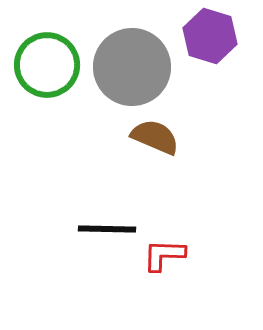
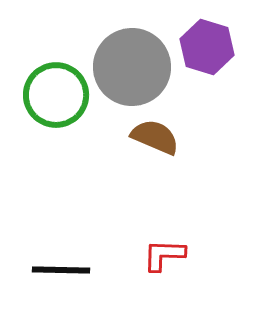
purple hexagon: moved 3 px left, 11 px down
green circle: moved 9 px right, 30 px down
black line: moved 46 px left, 41 px down
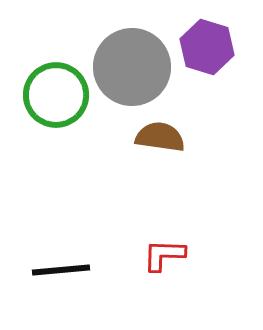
brown semicircle: moved 5 px right; rotated 15 degrees counterclockwise
black line: rotated 6 degrees counterclockwise
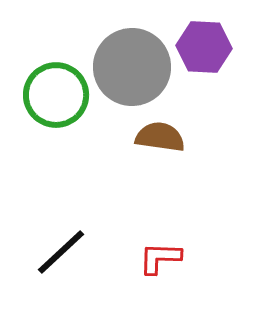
purple hexagon: moved 3 px left; rotated 14 degrees counterclockwise
red L-shape: moved 4 px left, 3 px down
black line: moved 18 px up; rotated 38 degrees counterclockwise
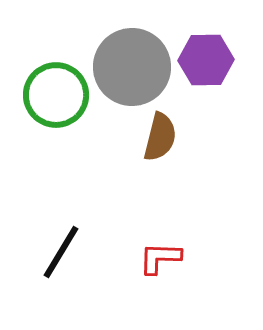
purple hexagon: moved 2 px right, 13 px down; rotated 4 degrees counterclockwise
brown semicircle: rotated 96 degrees clockwise
black line: rotated 16 degrees counterclockwise
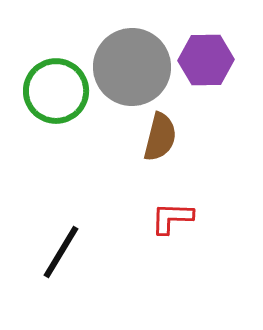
green circle: moved 4 px up
red L-shape: moved 12 px right, 40 px up
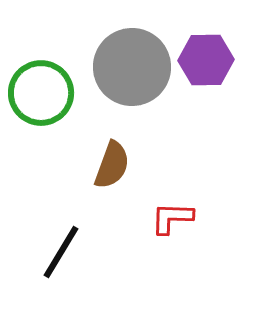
green circle: moved 15 px left, 2 px down
brown semicircle: moved 48 px left, 28 px down; rotated 6 degrees clockwise
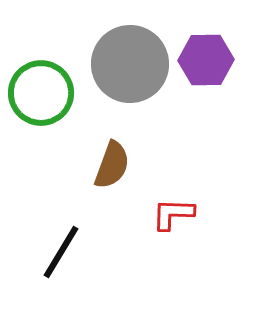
gray circle: moved 2 px left, 3 px up
red L-shape: moved 1 px right, 4 px up
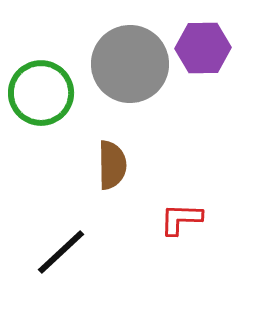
purple hexagon: moved 3 px left, 12 px up
brown semicircle: rotated 21 degrees counterclockwise
red L-shape: moved 8 px right, 5 px down
black line: rotated 16 degrees clockwise
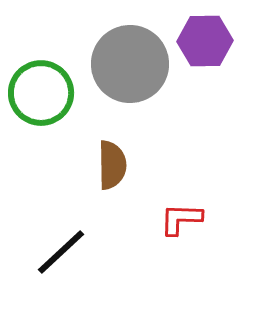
purple hexagon: moved 2 px right, 7 px up
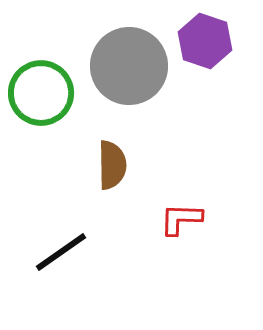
purple hexagon: rotated 20 degrees clockwise
gray circle: moved 1 px left, 2 px down
black line: rotated 8 degrees clockwise
